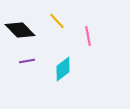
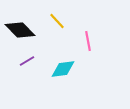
pink line: moved 5 px down
purple line: rotated 21 degrees counterclockwise
cyan diamond: rotated 30 degrees clockwise
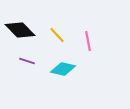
yellow line: moved 14 px down
purple line: rotated 49 degrees clockwise
cyan diamond: rotated 20 degrees clockwise
